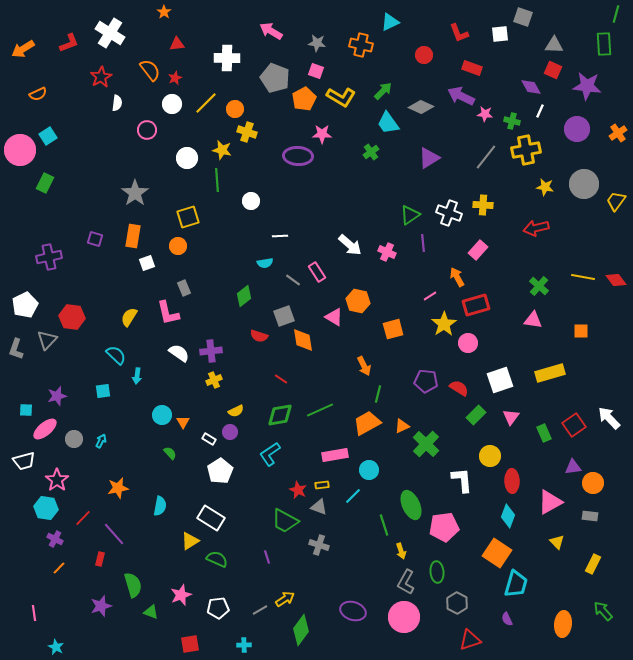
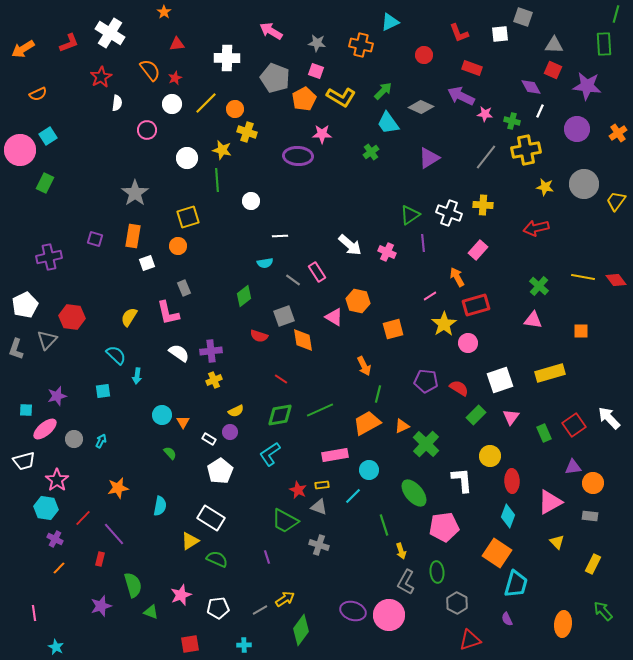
green ellipse at (411, 505): moved 3 px right, 12 px up; rotated 16 degrees counterclockwise
pink circle at (404, 617): moved 15 px left, 2 px up
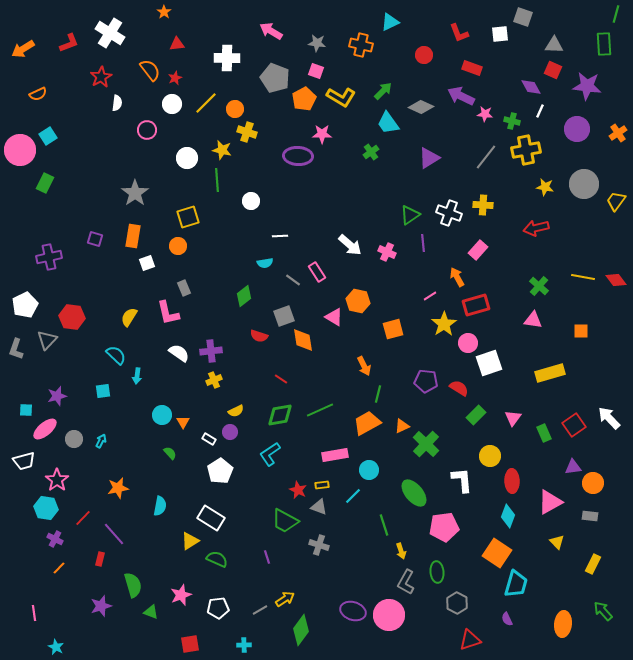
white square at (500, 380): moved 11 px left, 17 px up
pink triangle at (511, 417): moved 2 px right, 1 px down
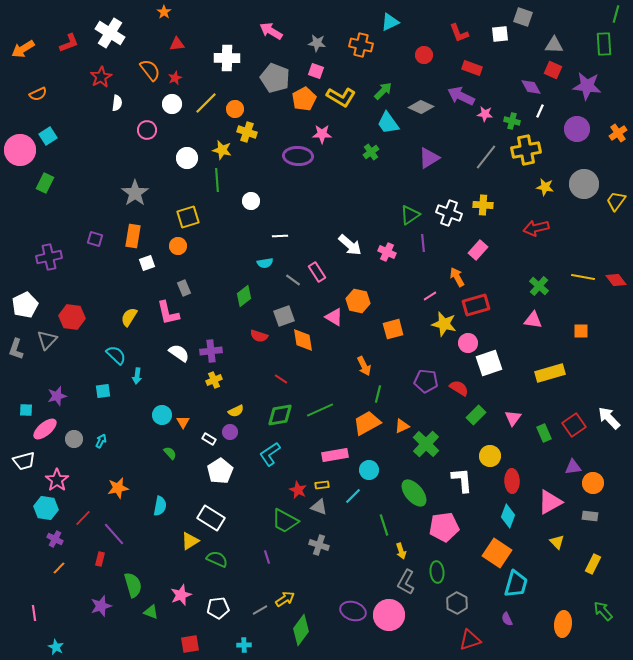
yellow star at (444, 324): rotated 25 degrees counterclockwise
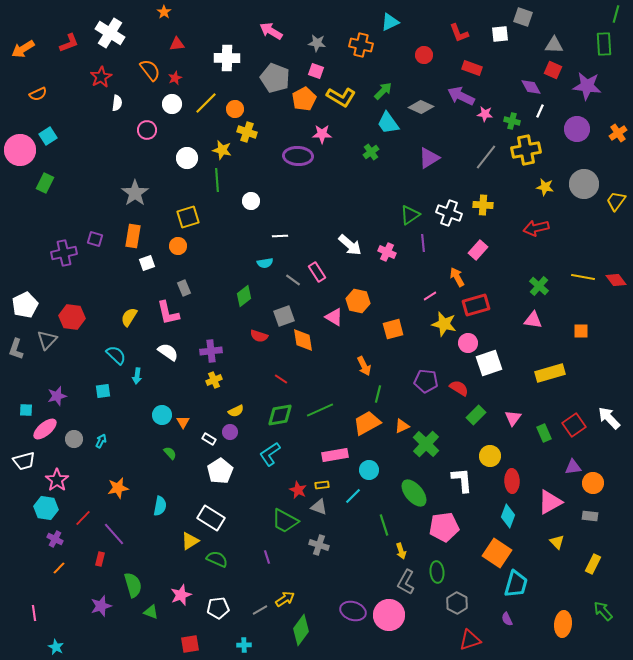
purple cross at (49, 257): moved 15 px right, 4 px up
white semicircle at (179, 353): moved 11 px left, 1 px up
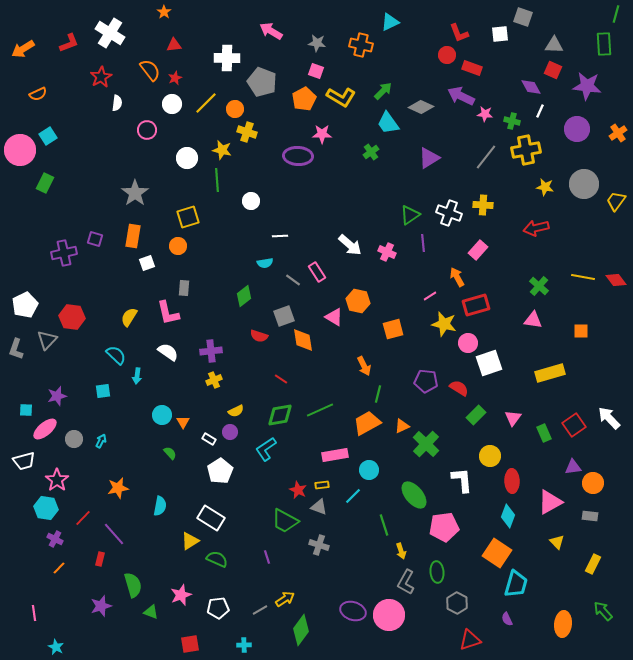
red triangle at (177, 44): moved 3 px left, 1 px down
red circle at (424, 55): moved 23 px right
gray pentagon at (275, 78): moved 13 px left, 4 px down
gray rectangle at (184, 288): rotated 28 degrees clockwise
cyan L-shape at (270, 454): moved 4 px left, 5 px up
green ellipse at (414, 493): moved 2 px down
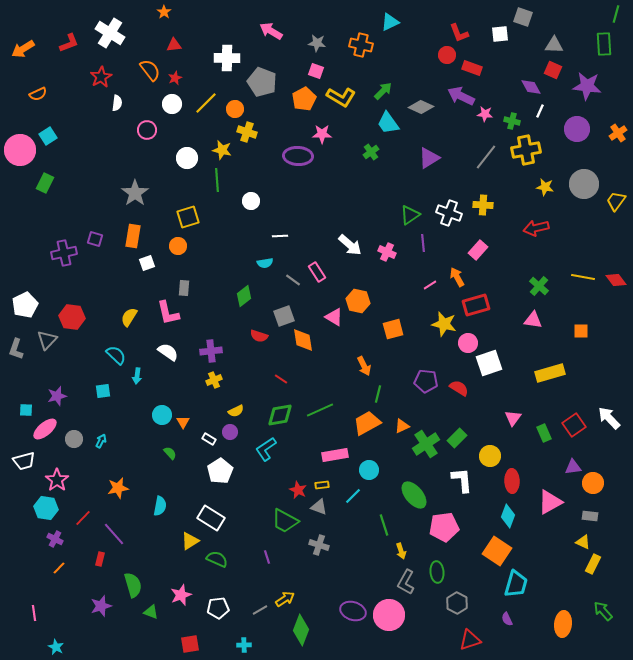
pink line at (430, 296): moved 11 px up
green rectangle at (476, 415): moved 19 px left, 23 px down
green cross at (426, 444): rotated 12 degrees clockwise
yellow triangle at (557, 542): moved 26 px right; rotated 21 degrees counterclockwise
orange square at (497, 553): moved 2 px up
green diamond at (301, 630): rotated 16 degrees counterclockwise
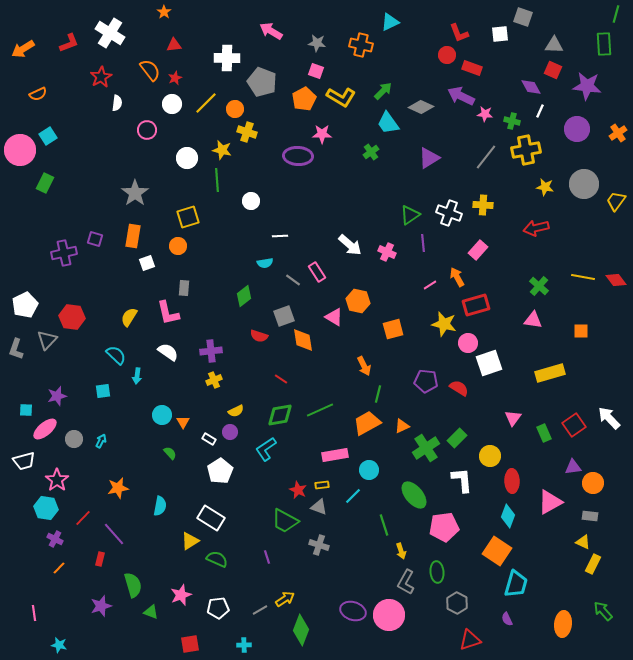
green cross at (426, 444): moved 4 px down
cyan star at (56, 647): moved 3 px right, 2 px up; rotated 14 degrees counterclockwise
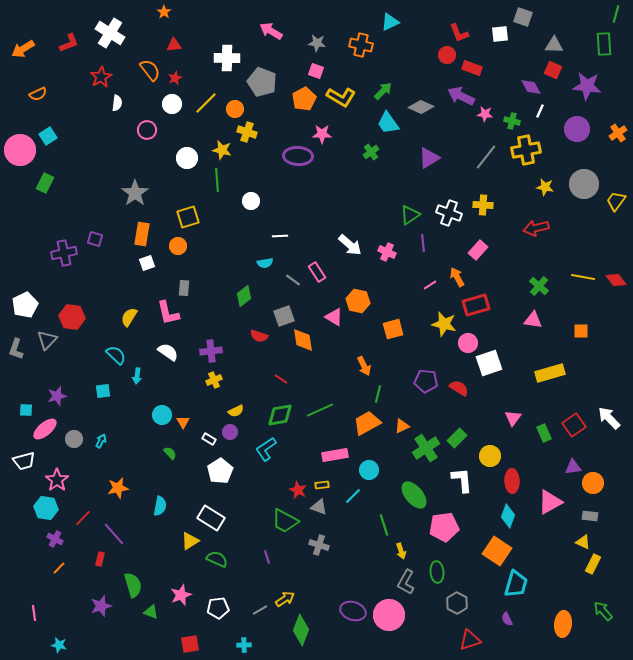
orange rectangle at (133, 236): moved 9 px right, 2 px up
